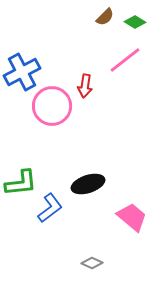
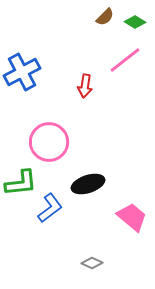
pink circle: moved 3 px left, 36 px down
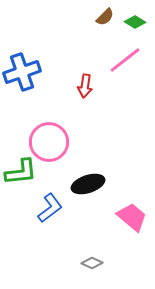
blue cross: rotated 9 degrees clockwise
green L-shape: moved 11 px up
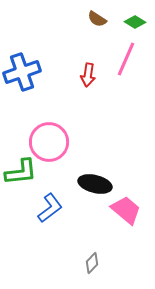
brown semicircle: moved 8 px left, 2 px down; rotated 78 degrees clockwise
pink line: moved 1 px right, 1 px up; rotated 28 degrees counterclockwise
red arrow: moved 3 px right, 11 px up
black ellipse: moved 7 px right; rotated 32 degrees clockwise
pink trapezoid: moved 6 px left, 7 px up
gray diamond: rotated 70 degrees counterclockwise
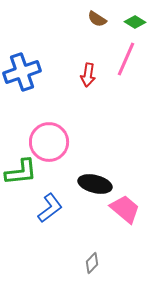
pink trapezoid: moved 1 px left, 1 px up
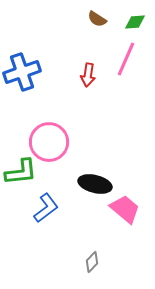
green diamond: rotated 35 degrees counterclockwise
blue L-shape: moved 4 px left
gray diamond: moved 1 px up
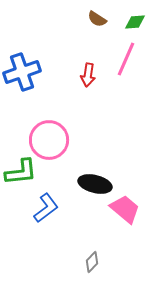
pink circle: moved 2 px up
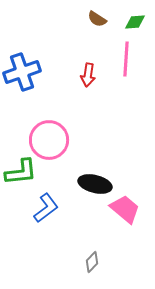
pink line: rotated 20 degrees counterclockwise
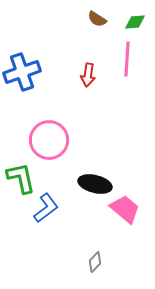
pink line: moved 1 px right
green L-shape: moved 6 px down; rotated 96 degrees counterclockwise
gray diamond: moved 3 px right
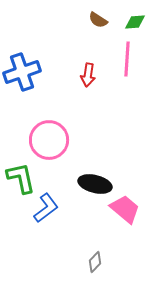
brown semicircle: moved 1 px right, 1 px down
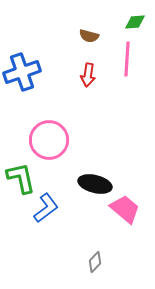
brown semicircle: moved 9 px left, 16 px down; rotated 18 degrees counterclockwise
